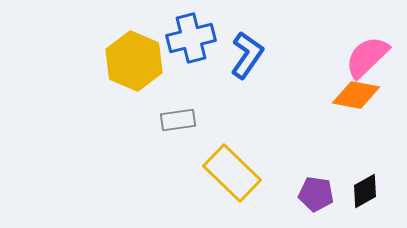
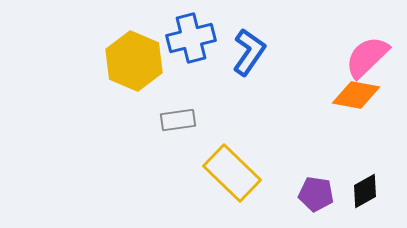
blue L-shape: moved 2 px right, 3 px up
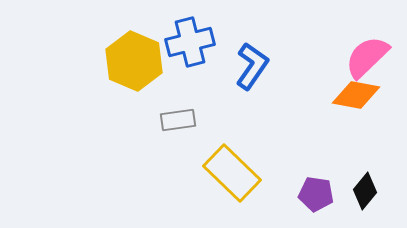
blue cross: moved 1 px left, 4 px down
blue L-shape: moved 3 px right, 14 px down
black diamond: rotated 21 degrees counterclockwise
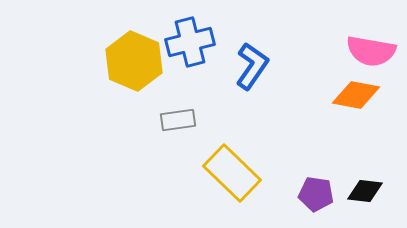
pink semicircle: moved 4 px right, 6 px up; rotated 126 degrees counterclockwise
black diamond: rotated 57 degrees clockwise
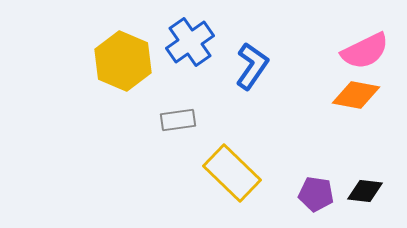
blue cross: rotated 21 degrees counterclockwise
pink semicircle: moved 6 px left; rotated 36 degrees counterclockwise
yellow hexagon: moved 11 px left
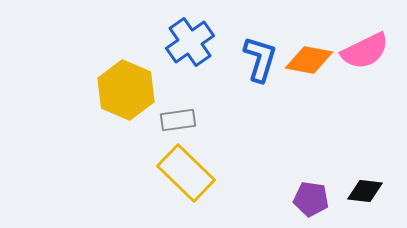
yellow hexagon: moved 3 px right, 29 px down
blue L-shape: moved 8 px right, 7 px up; rotated 18 degrees counterclockwise
orange diamond: moved 47 px left, 35 px up
yellow rectangle: moved 46 px left
purple pentagon: moved 5 px left, 5 px down
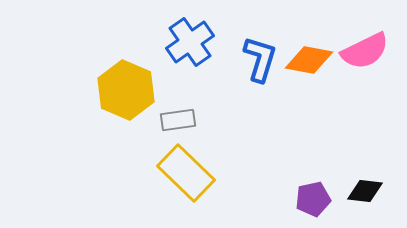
purple pentagon: moved 2 px right; rotated 20 degrees counterclockwise
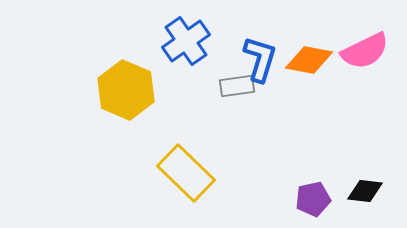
blue cross: moved 4 px left, 1 px up
gray rectangle: moved 59 px right, 34 px up
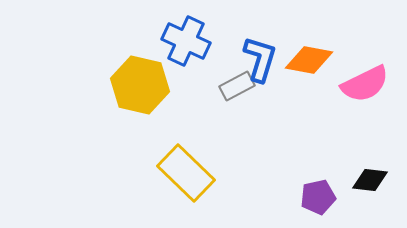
blue cross: rotated 30 degrees counterclockwise
pink semicircle: moved 33 px down
gray rectangle: rotated 20 degrees counterclockwise
yellow hexagon: moved 14 px right, 5 px up; rotated 10 degrees counterclockwise
black diamond: moved 5 px right, 11 px up
purple pentagon: moved 5 px right, 2 px up
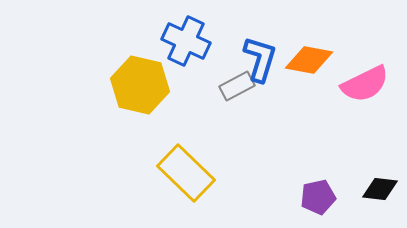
black diamond: moved 10 px right, 9 px down
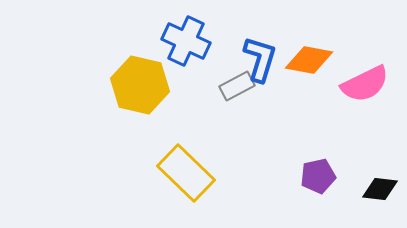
purple pentagon: moved 21 px up
